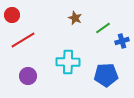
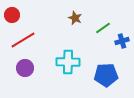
purple circle: moved 3 px left, 8 px up
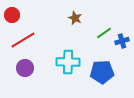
green line: moved 1 px right, 5 px down
blue pentagon: moved 4 px left, 3 px up
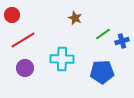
green line: moved 1 px left, 1 px down
cyan cross: moved 6 px left, 3 px up
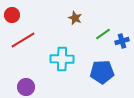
purple circle: moved 1 px right, 19 px down
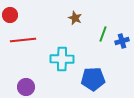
red circle: moved 2 px left
green line: rotated 35 degrees counterclockwise
red line: rotated 25 degrees clockwise
blue pentagon: moved 9 px left, 7 px down
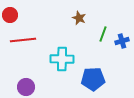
brown star: moved 4 px right
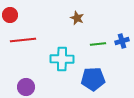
brown star: moved 2 px left
green line: moved 5 px left, 10 px down; rotated 63 degrees clockwise
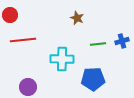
purple circle: moved 2 px right
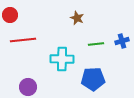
green line: moved 2 px left
